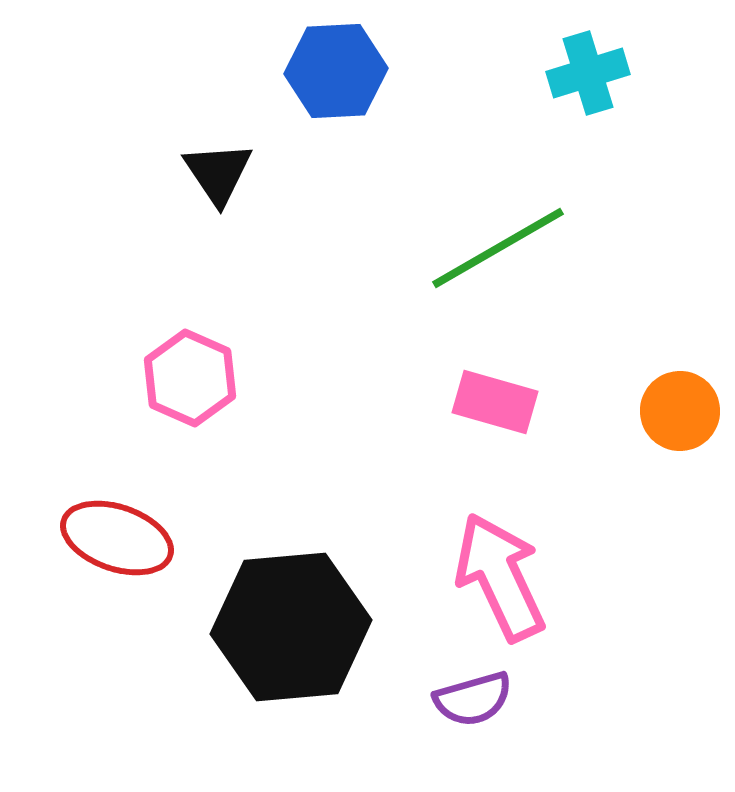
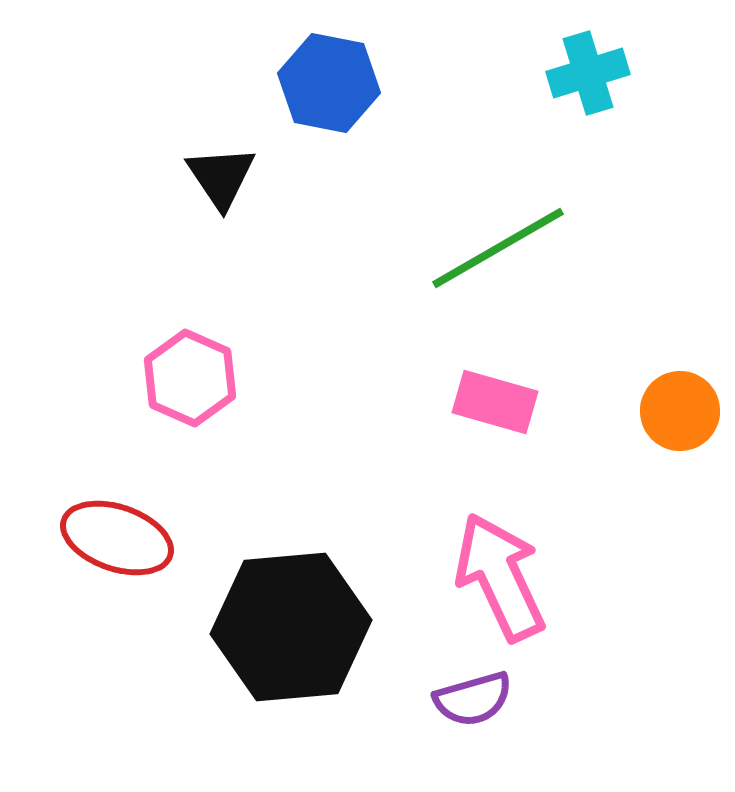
blue hexagon: moved 7 px left, 12 px down; rotated 14 degrees clockwise
black triangle: moved 3 px right, 4 px down
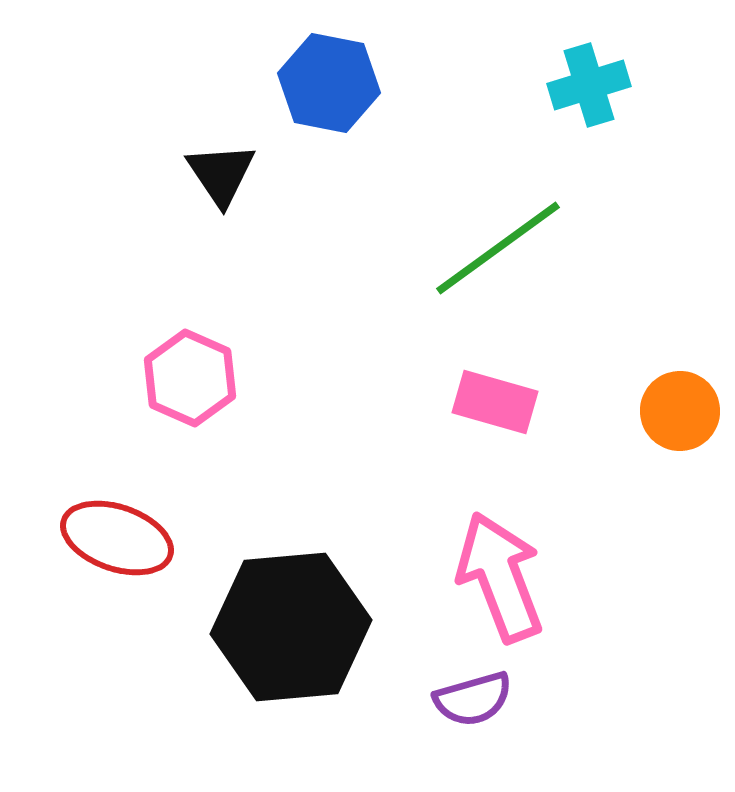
cyan cross: moved 1 px right, 12 px down
black triangle: moved 3 px up
green line: rotated 6 degrees counterclockwise
pink arrow: rotated 4 degrees clockwise
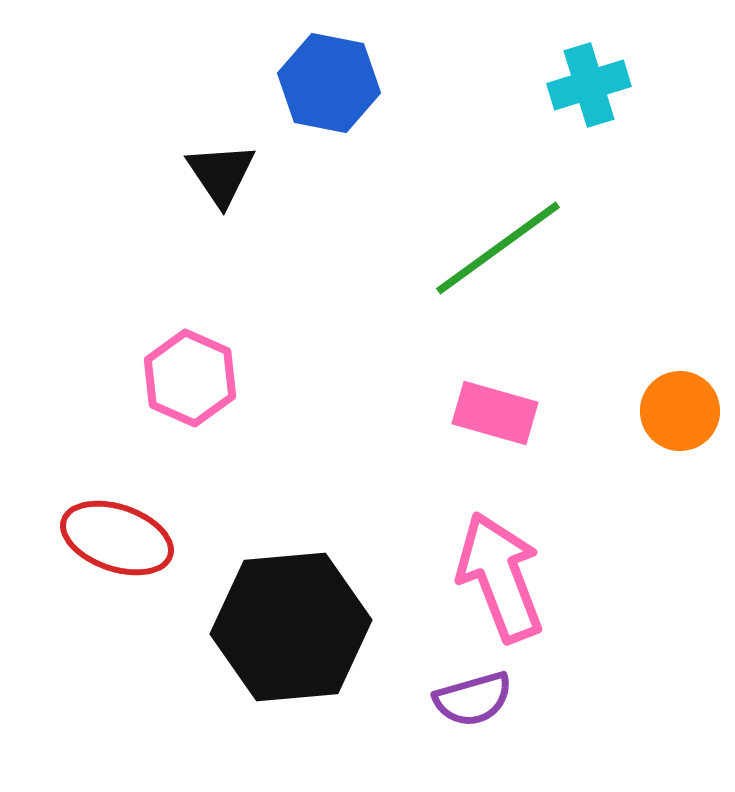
pink rectangle: moved 11 px down
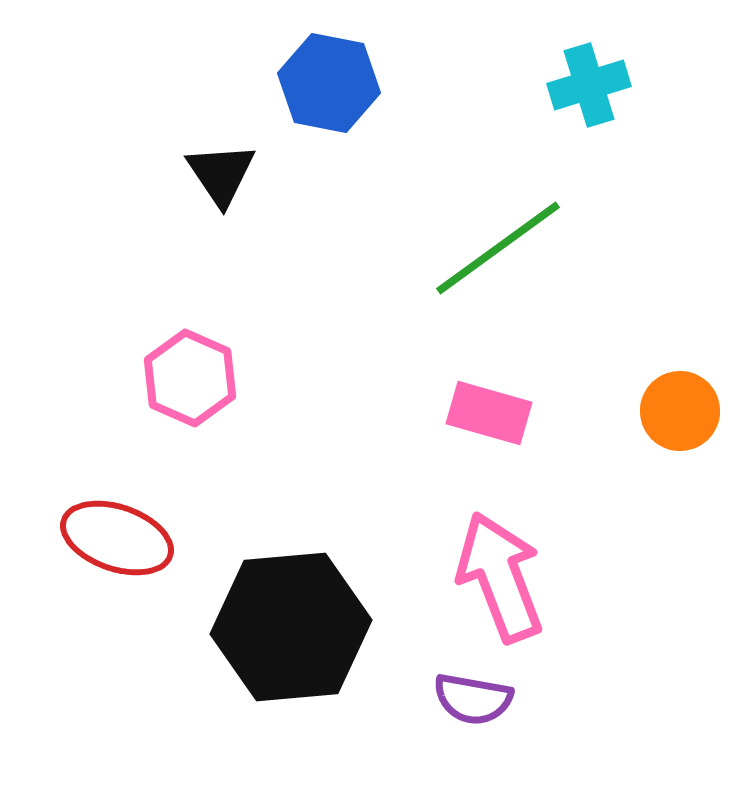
pink rectangle: moved 6 px left
purple semicircle: rotated 26 degrees clockwise
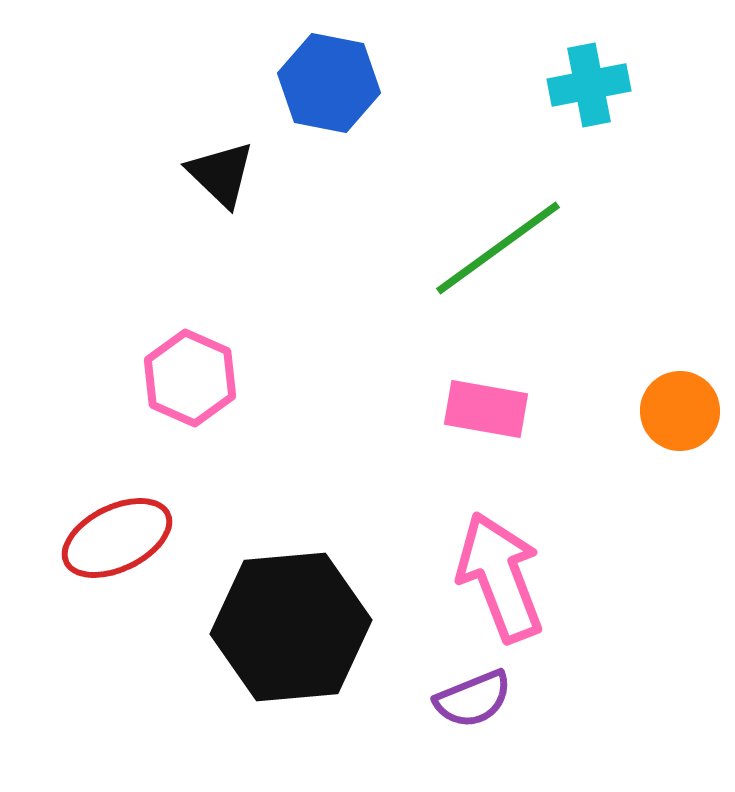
cyan cross: rotated 6 degrees clockwise
black triangle: rotated 12 degrees counterclockwise
pink rectangle: moved 3 px left, 4 px up; rotated 6 degrees counterclockwise
red ellipse: rotated 45 degrees counterclockwise
purple semicircle: rotated 32 degrees counterclockwise
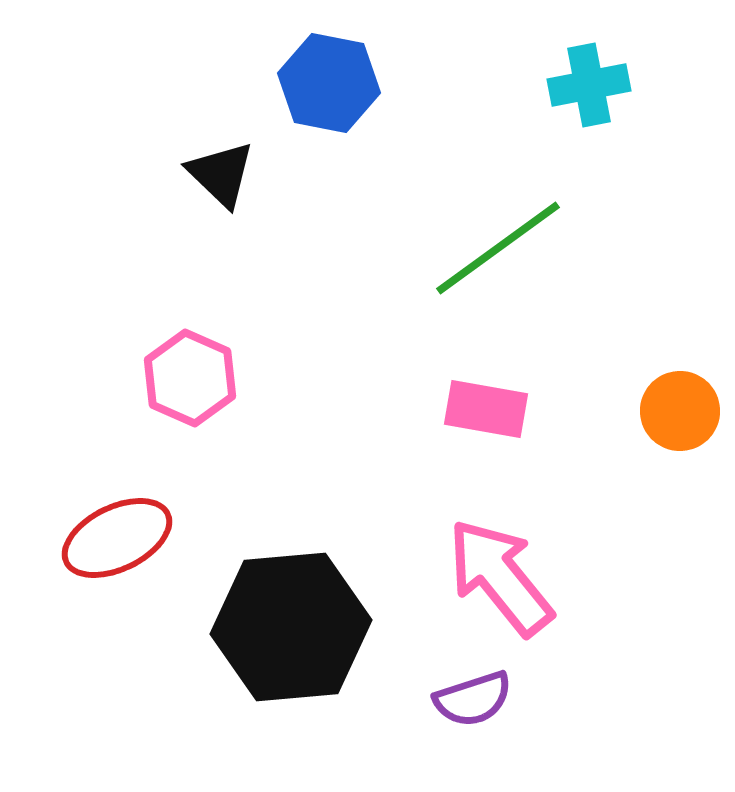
pink arrow: rotated 18 degrees counterclockwise
purple semicircle: rotated 4 degrees clockwise
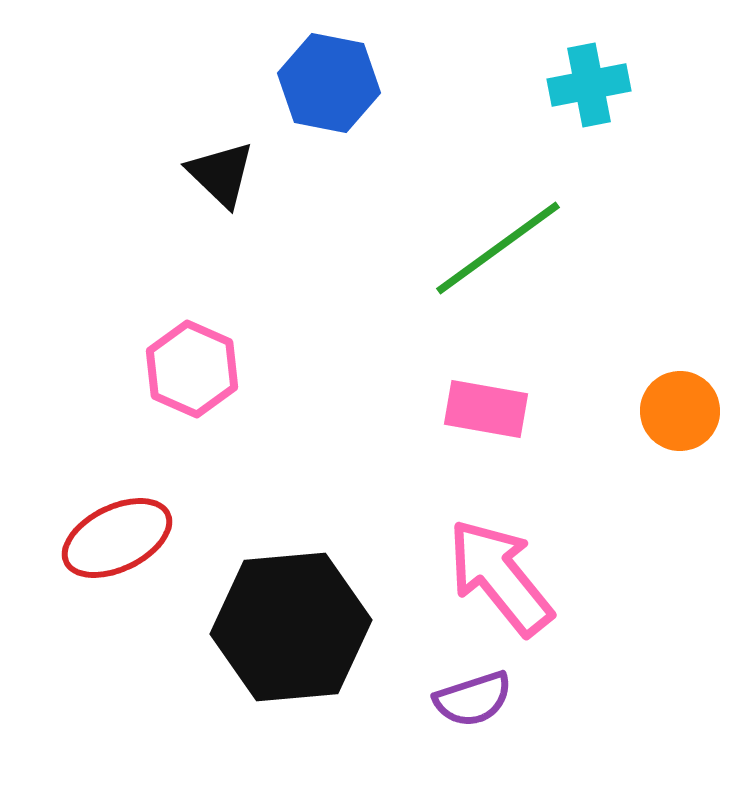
pink hexagon: moved 2 px right, 9 px up
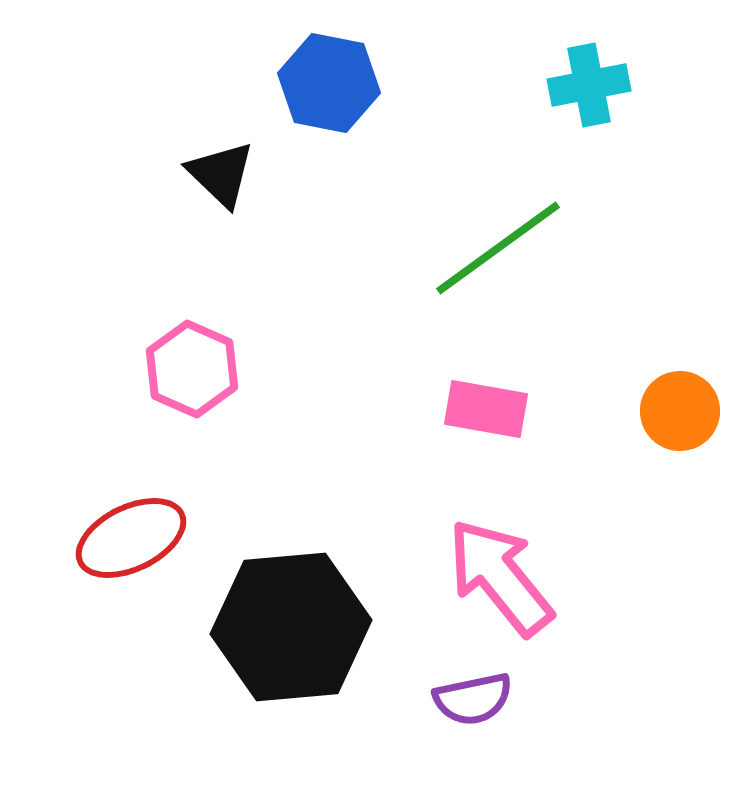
red ellipse: moved 14 px right
purple semicircle: rotated 6 degrees clockwise
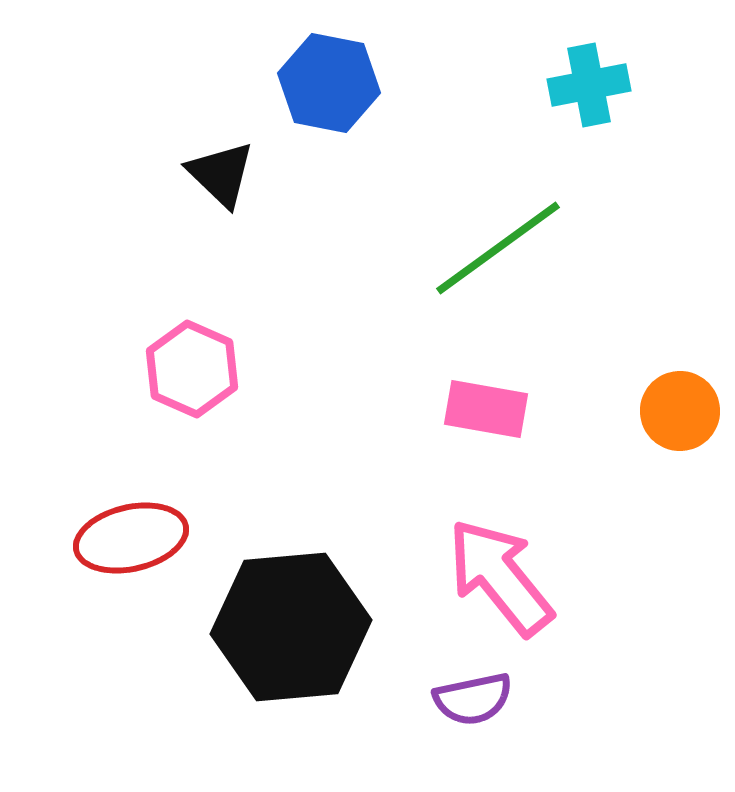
red ellipse: rotated 13 degrees clockwise
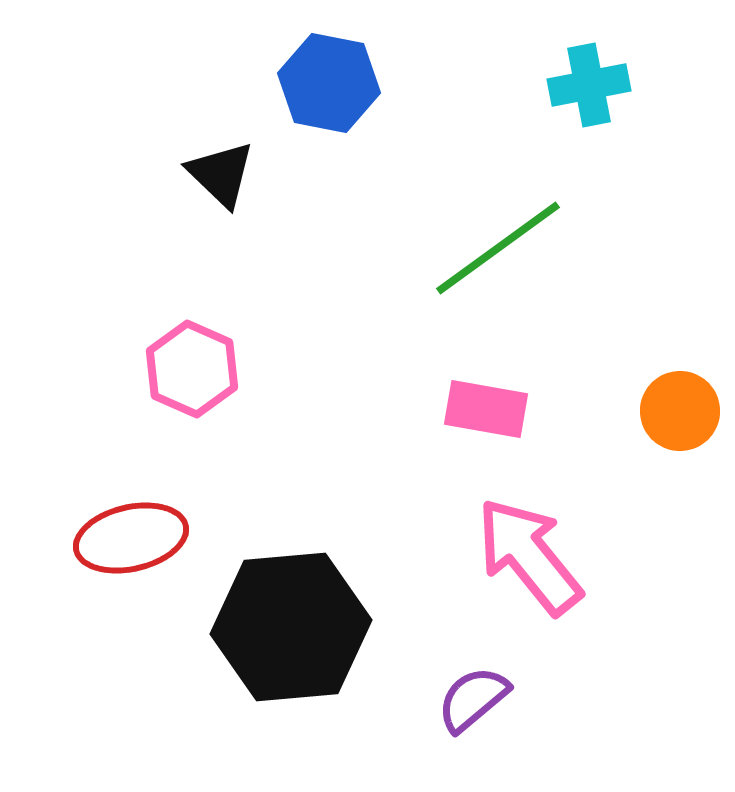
pink arrow: moved 29 px right, 21 px up
purple semicircle: rotated 152 degrees clockwise
